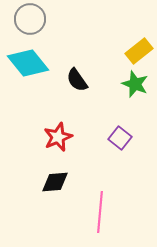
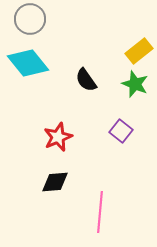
black semicircle: moved 9 px right
purple square: moved 1 px right, 7 px up
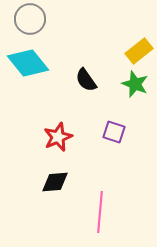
purple square: moved 7 px left, 1 px down; rotated 20 degrees counterclockwise
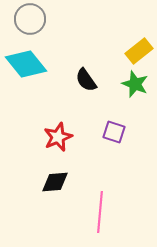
cyan diamond: moved 2 px left, 1 px down
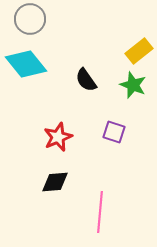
green star: moved 2 px left, 1 px down
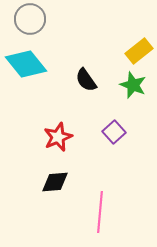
purple square: rotated 30 degrees clockwise
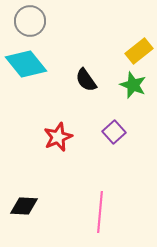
gray circle: moved 2 px down
black diamond: moved 31 px left, 24 px down; rotated 8 degrees clockwise
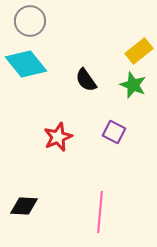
purple square: rotated 20 degrees counterclockwise
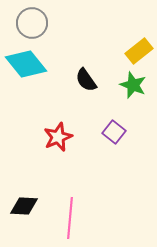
gray circle: moved 2 px right, 2 px down
purple square: rotated 10 degrees clockwise
pink line: moved 30 px left, 6 px down
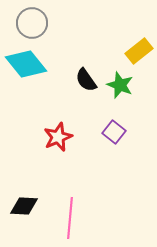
green star: moved 13 px left
